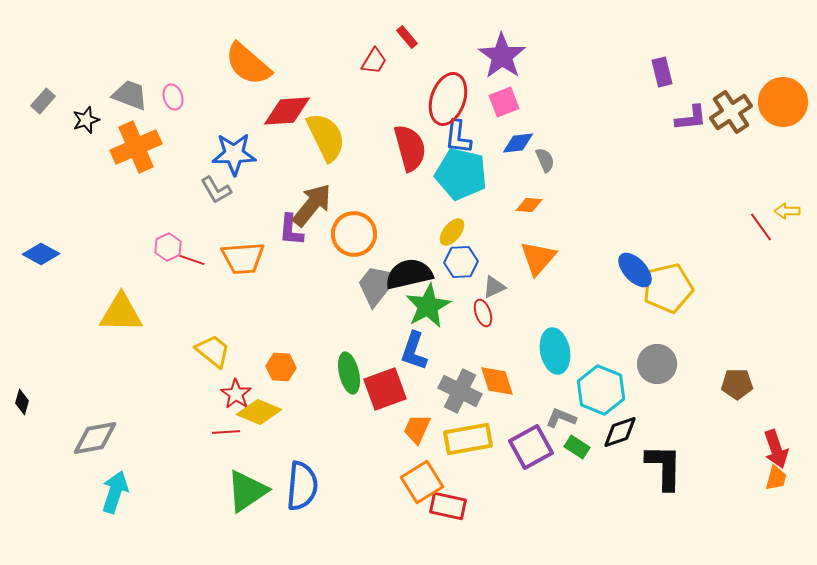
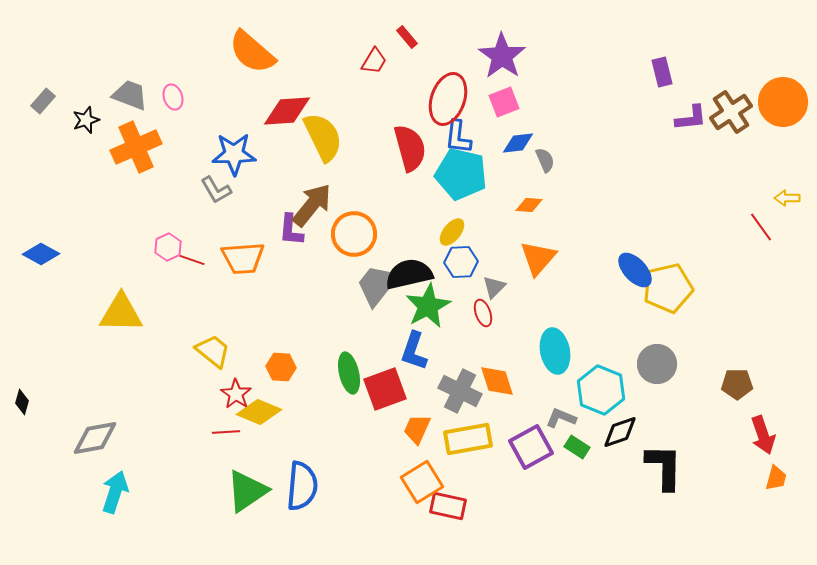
orange semicircle at (248, 64): moved 4 px right, 12 px up
yellow semicircle at (326, 137): moved 3 px left
yellow arrow at (787, 211): moved 13 px up
gray triangle at (494, 287): rotated 20 degrees counterclockwise
red arrow at (776, 449): moved 13 px left, 14 px up
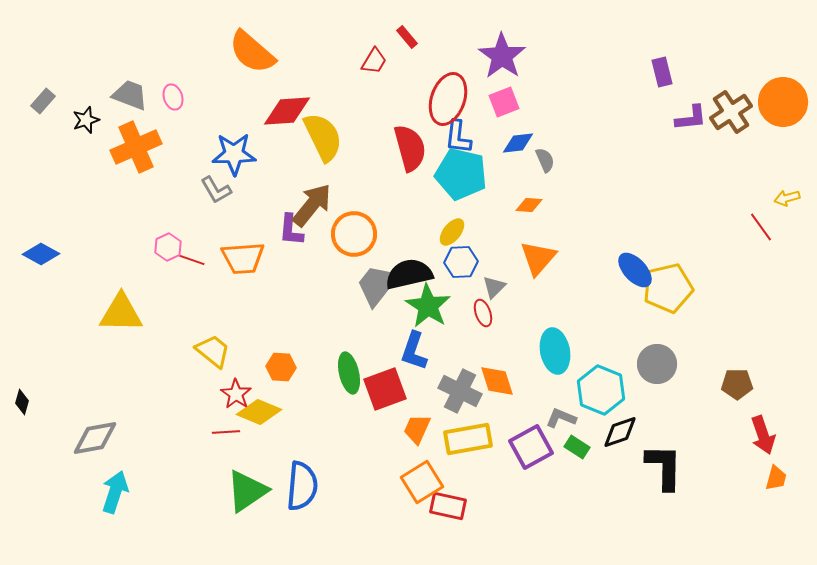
yellow arrow at (787, 198): rotated 15 degrees counterclockwise
green star at (428, 306): rotated 12 degrees counterclockwise
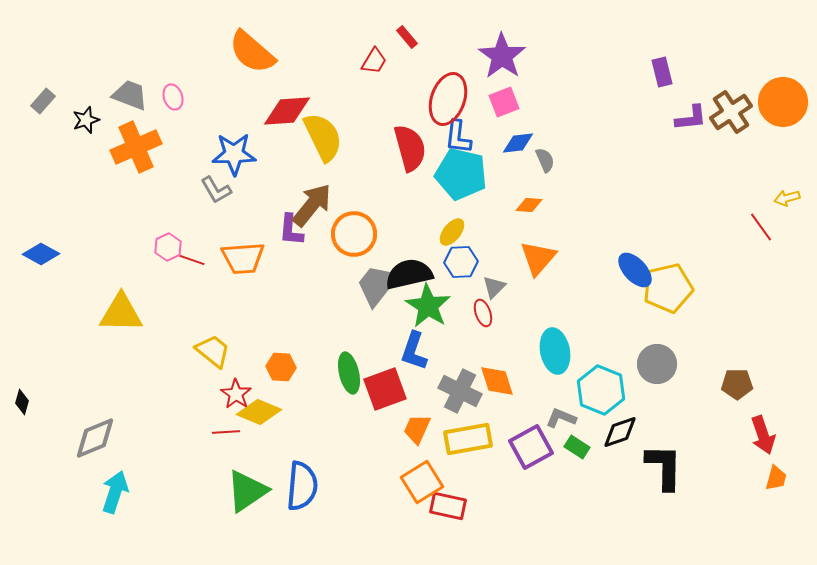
gray diamond at (95, 438): rotated 12 degrees counterclockwise
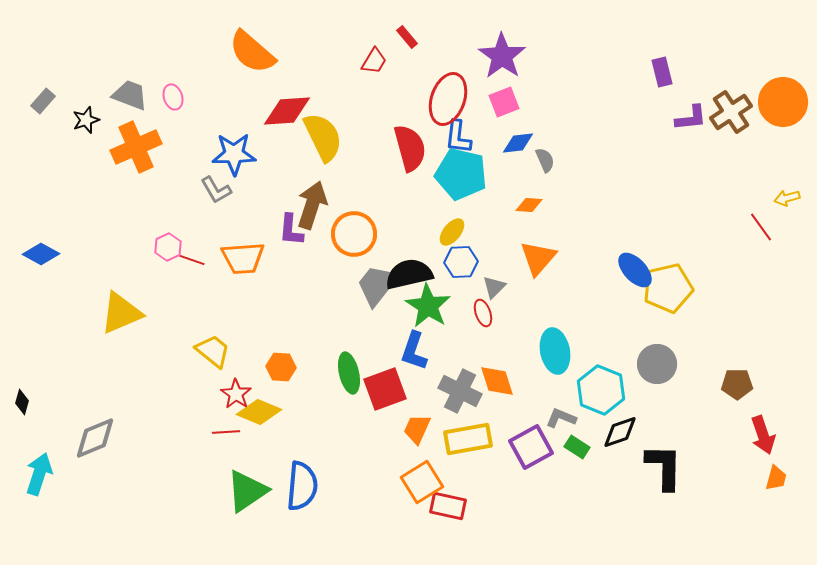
brown arrow at (312, 205): rotated 21 degrees counterclockwise
yellow triangle at (121, 313): rotated 24 degrees counterclockwise
cyan arrow at (115, 492): moved 76 px left, 18 px up
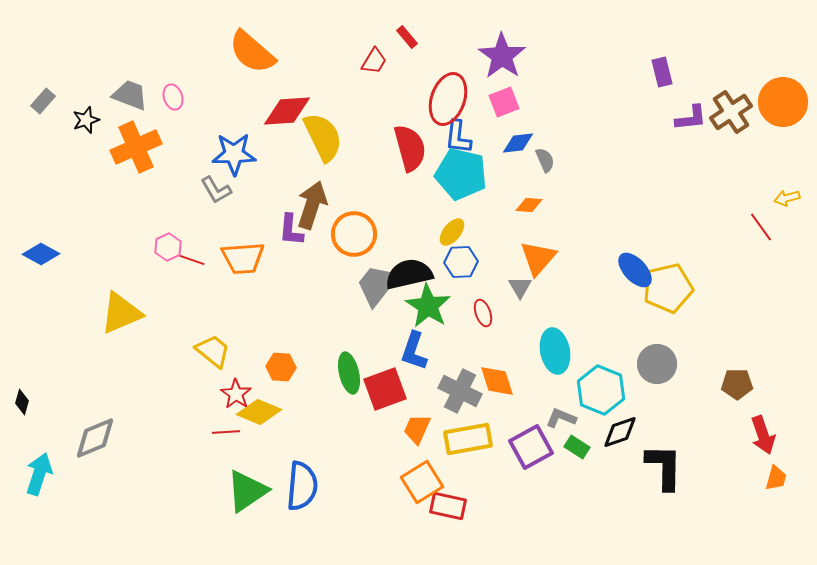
gray triangle at (494, 287): moved 26 px right; rotated 15 degrees counterclockwise
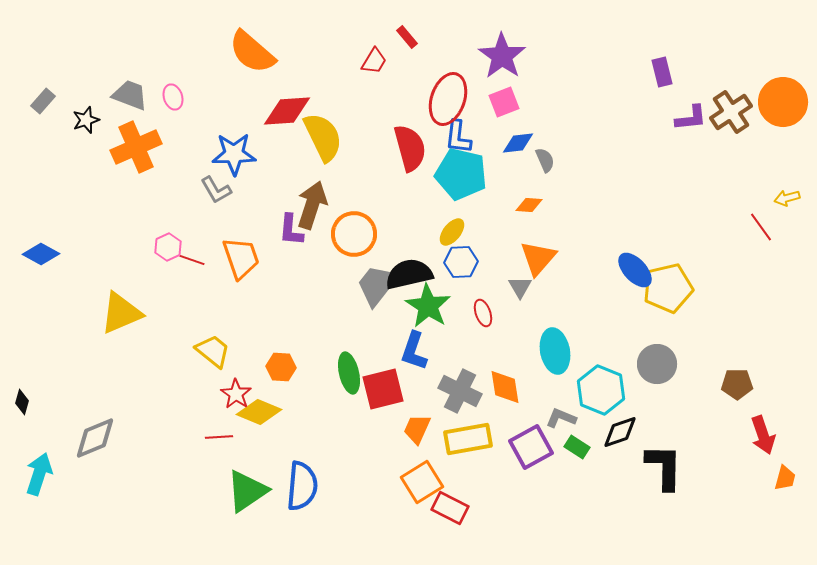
orange trapezoid at (243, 258): moved 2 px left; rotated 105 degrees counterclockwise
orange diamond at (497, 381): moved 8 px right, 6 px down; rotated 9 degrees clockwise
red square at (385, 389): moved 2 px left; rotated 6 degrees clockwise
red line at (226, 432): moved 7 px left, 5 px down
orange trapezoid at (776, 478): moved 9 px right
red rectangle at (448, 506): moved 2 px right, 2 px down; rotated 15 degrees clockwise
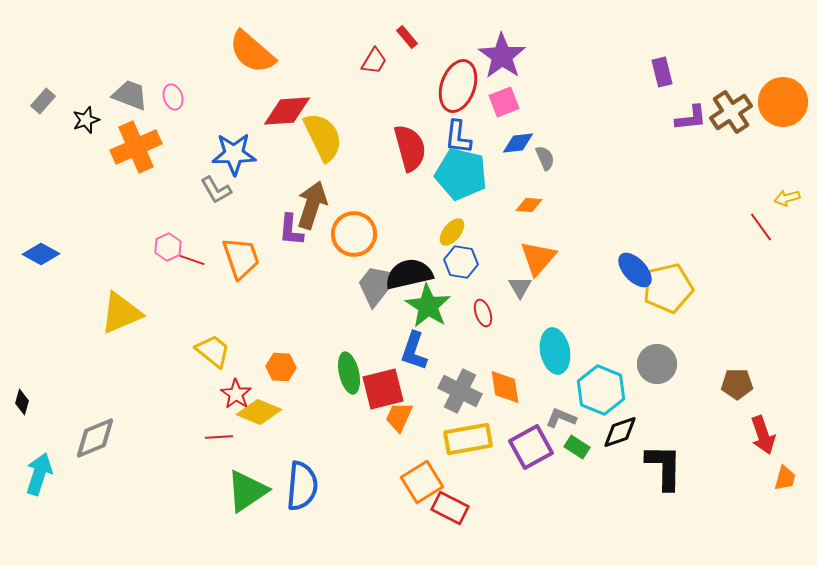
red ellipse at (448, 99): moved 10 px right, 13 px up
gray semicircle at (545, 160): moved 2 px up
blue hexagon at (461, 262): rotated 12 degrees clockwise
orange trapezoid at (417, 429): moved 18 px left, 12 px up
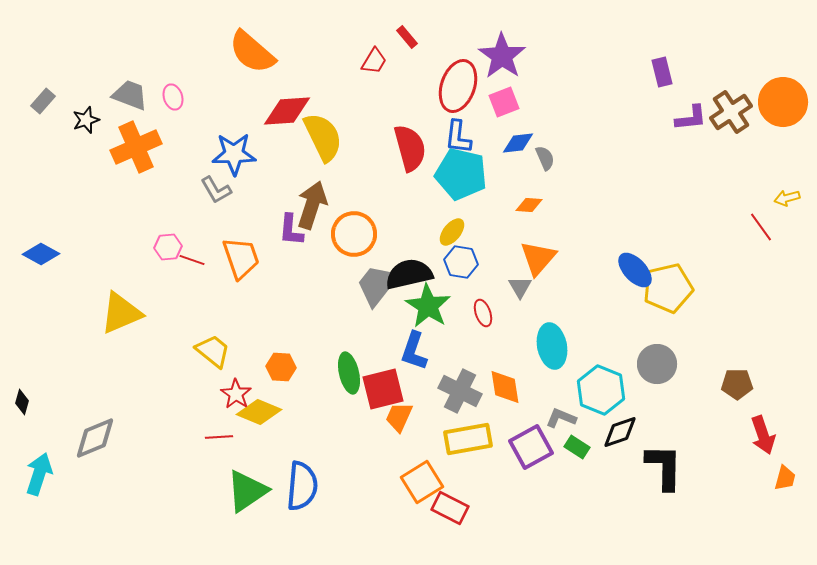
pink hexagon at (168, 247): rotated 20 degrees clockwise
cyan ellipse at (555, 351): moved 3 px left, 5 px up
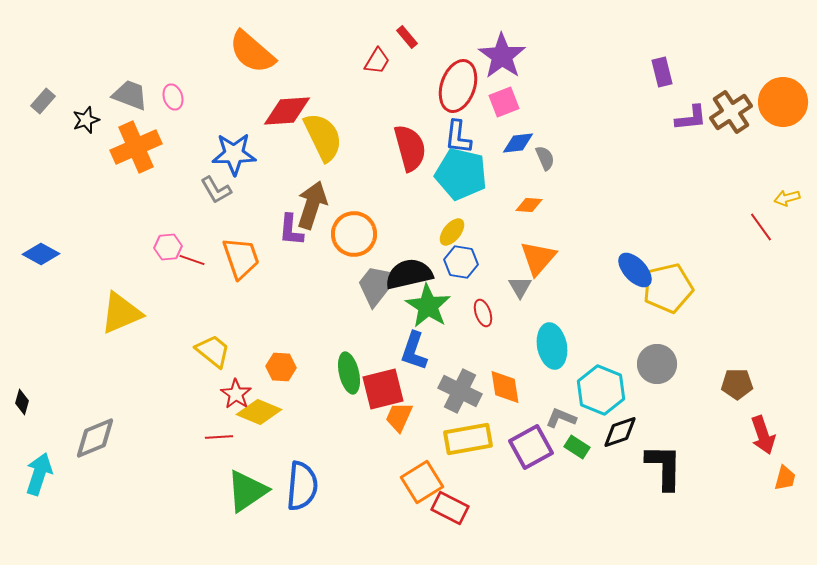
red trapezoid at (374, 61): moved 3 px right
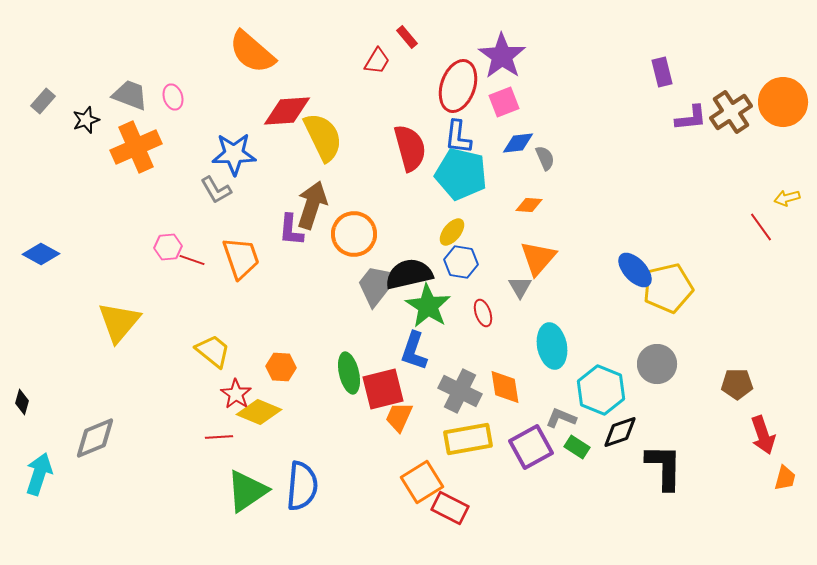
yellow triangle at (121, 313): moved 2 px left, 9 px down; rotated 27 degrees counterclockwise
